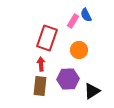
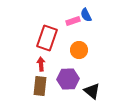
pink rectangle: rotated 40 degrees clockwise
black triangle: rotated 48 degrees counterclockwise
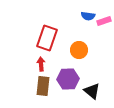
blue semicircle: moved 2 px right, 1 px down; rotated 56 degrees counterclockwise
pink rectangle: moved 31 px right
brown rectangle: moved 3 px right
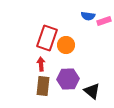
orange circle: moved 13 px left, 5 px up
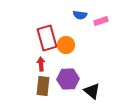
blue semicircle: moved 8 px left, 1 px up
pink rectangle: moved 3 px left
red rectangle: rotated 35 degrees counterclockwise
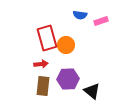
red arrow: rotated 88 degrees clockwise
